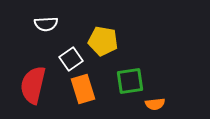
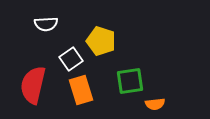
yellow pentagon: moved 2 px left; rotated 8 degrees clockwise
orange rectangle: moved 2 px left, 1 px down
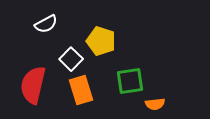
white semicircle: rotated 25 degrees counterclockwise
white square: rotated 10 degrees counterclockwise
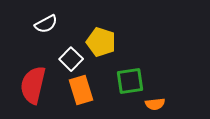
yellow pentagon: moved 1 px down
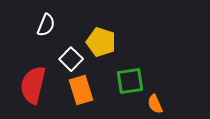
white semicircle: moved 1 px down; rotated 40 degrees counterclockwise
orange semicircle: rotated 72 degrees clockwise
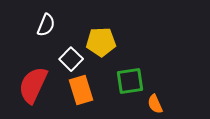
yellow pentagon: rotated 20 degrees counterclockwise
red semicircle: rotated 12 degrees clockwise
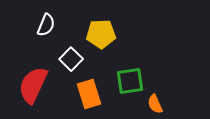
yellow pentagon: moved 8 px up
orange rectangle: moved 8 px right, 4 px down
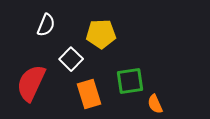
red semicircle: moved 2 px left, 2 px up
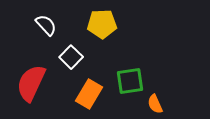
white semicircle: rotated 65 degrees counterclockwise
yellow pentagon: moved 1 px right, 10 px up
white square: moved 2 px up
orange rectangle: rotated 48 degrees clockwise
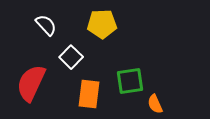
orange rectangle: rotated 24 degrees counterclockwise
